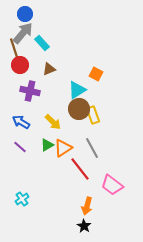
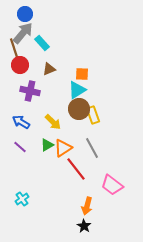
orange square: moved 14 px left; rotated 24 degrees counterclockwise
red line: moved 4 px left
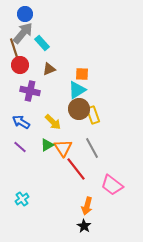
orange triangle: rotated 30 degrees counterclockwise
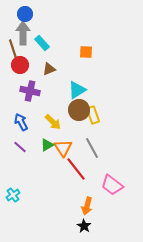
gray arrow: rotated 40 degrees counterclockwise
brown line: moved 1 px left, 1 px down
orange square: moved 4 px right, 22 px up
brown circle: moved 1 px down
blue arrow: rotated 30 degrees clockwise
cyan cross: moved 9 px left, 4 px up
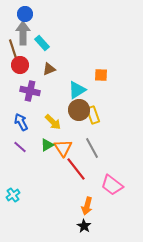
orange square: moved 15 px right, 23 px down
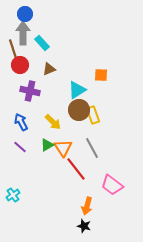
black star: rotated 16 degrees counterclockwise
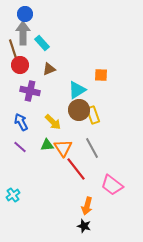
green triangle: rotated 24 degrees clockwise
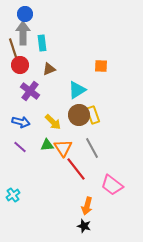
cyan rectangle: rotated 35 degrees clockwise
brown line: moved 1 px up
orange square: moved 9 px up
purple cross: rotated 24 degrees clockwise
brown circle: moved 5 px down
blue arrow: rotated 132 degrees clockwise
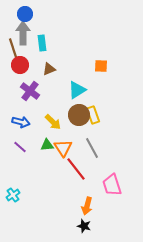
pink trapezoid: rotated 35 degrees clockwise
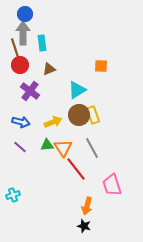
brown line: moved 2 px right
yellow arrow: rotated 66 degrees counterclockwise
cyan cross: rotated 16 degrees clockwise
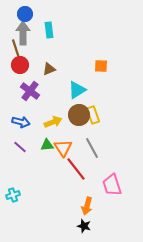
cyan rectangle: moved 7 px right, 13 px up
brown line: moved 1 px right, 1 px down
